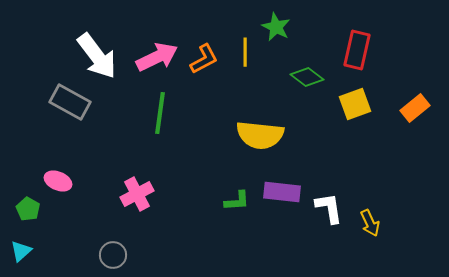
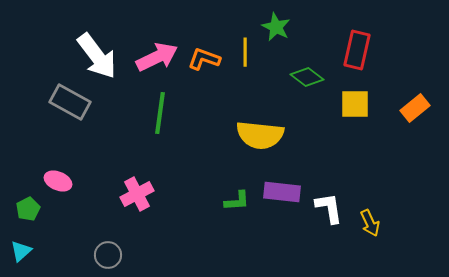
orange L-shape: rotated 132 degrees counterclockwise
yellow square: rotated 20 degrees clockwise
green pentagon: rotated 15 degrees clockwise
gray circle: moved 5 px left
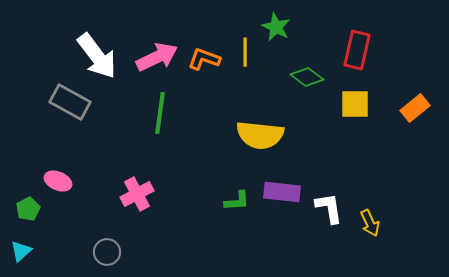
gray circle: moved 1 px left, 3 px up
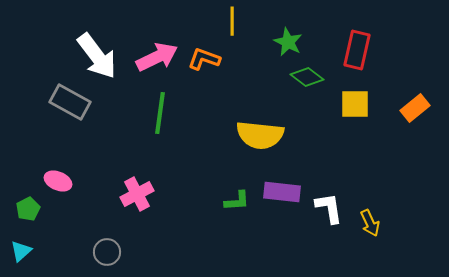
green star: moved 12 px right, 15 px down
yellow line: moved 13 px left, 31 px up
